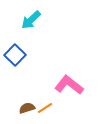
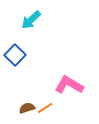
pink L-shape: rotated 8 degrees counterclockwise
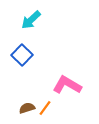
blue square: moved 7 px right
pink L-shape: moved 2 px left
orange line: rotated 21 degrees counterclockwise
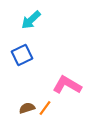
blue square: rotated 20 degrees clockwise
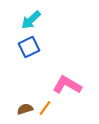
blue square: moved 7 px right, 8 px up
brown semicircle: moved 2 px left, 1 px down
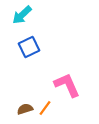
cyan arrow: moved 9 px left, 5 px up
pink L-shape: rotated 36 degrees clockwise
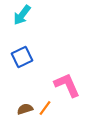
cyan arrow: rotated 10 degrees counterclockwise
blue square: moved 7 px left, 10 px down
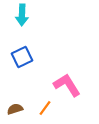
cyan arrow: rotated 35 degrees counterclockwise
pink L-shape: rotated 8 degrees counterclockwise
brown semicircle: moved 10 px left
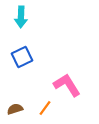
cyan arrow: moved 1 px left, 2 px down
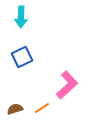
pink L-shape: rotated 80 degrees clockwise
orange line: moved 3 px left; rotated 21 degrees clockwise
